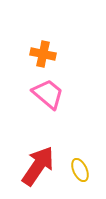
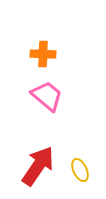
orange cross: rotated 10 degrees counterclockwise
pink trapezoid: moved 1 px left, 2 px down
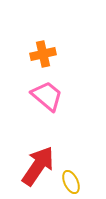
orange cross: rotated 15 degrees counterclockwise
yellow ellipse: moved 9 px left, 12 px down
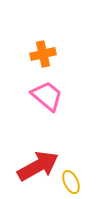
red arrow: rotated 27 degrees clockwise
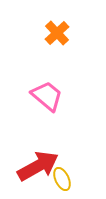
orange cross: moved 14 px right, 21 px up; rotated 30 degrees counterclockwise
yellow ellipse: moved 9 px left, 3 px up
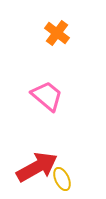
orange cross: rotated 10 degrees counterclockwise
red arrow: moved 1 px left, 1 px down
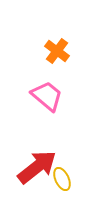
orange cross: moved 18 px down
red arrow: rotated 9 degrees counterclockwise
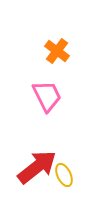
pink trapezoid: rotated 24 degrees clockwise
yellow ellipse: moved 2 px right, 4 px up
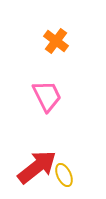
orange cross: moved 1 px left, 10 px up
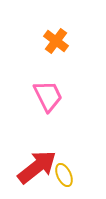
pink trapezoid: moved 1 px right
